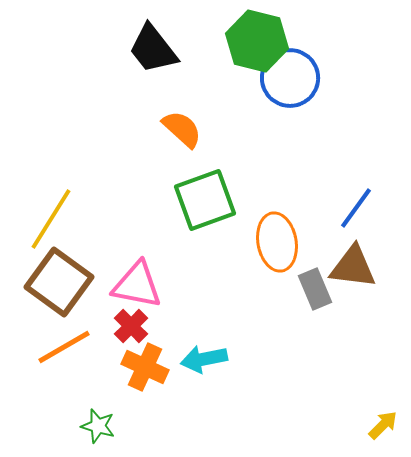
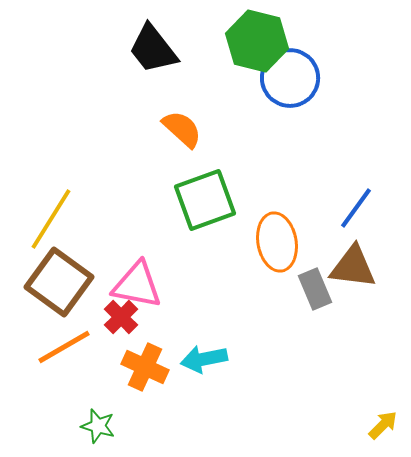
red cross: moved 10 px left, 9 px up
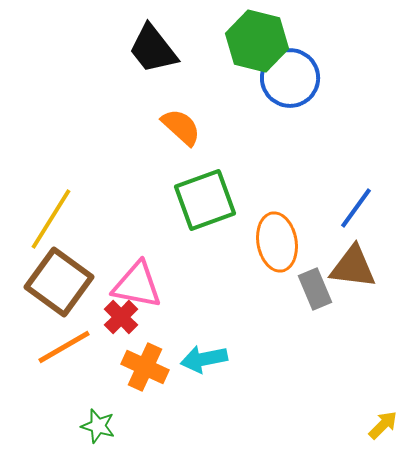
orange semicircle: moved 1 px left, 2 px up
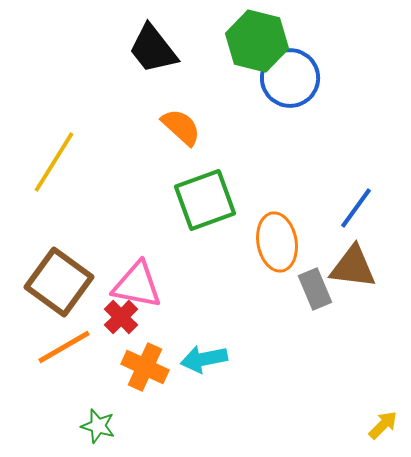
yellow line: moved 3 px right, 57 px up
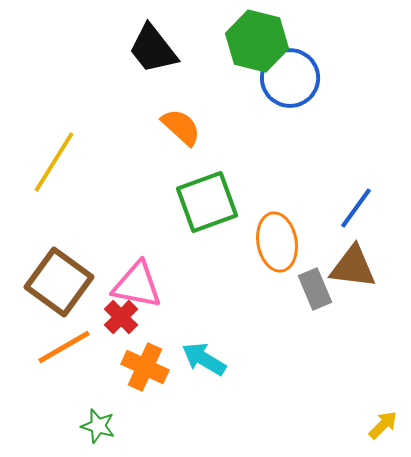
green square: moved 2 px right, 2 px down
cyan arrow: rotated 42 degrees clockwise
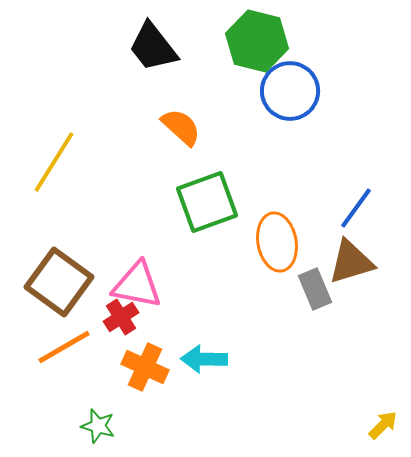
black trapezoid: moved 2 px up
blue circle: moved 13 px down
brown triangle: moved 2 px left, 5 px up; rotated 24 degrees counterclockwise
red cross: rotated 12 degrees clockwise
cyan arrow: rotated 30 degrees counterclockwise
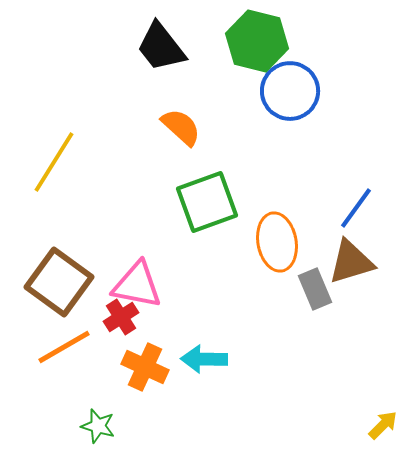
black trapezoid: moved 8 px right
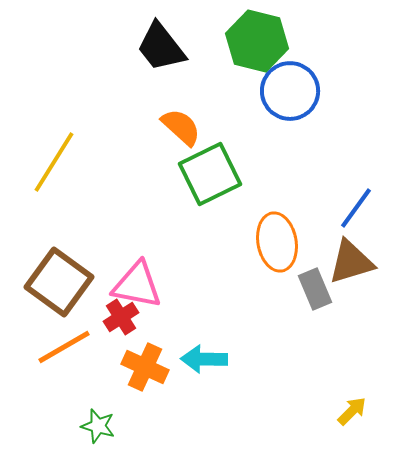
green square: moved 3 px right, 28 px up; rotated 6 degrees counterclockwise
yellow arrow: moved 31 px left, 14 px up
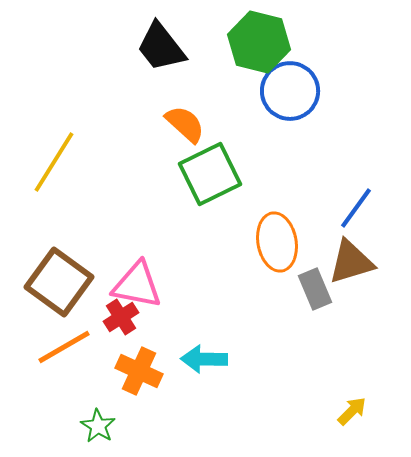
green hexagon: moved 2 px right, 1 px down
orange semicircle: moved 4 px right, 3 px up
orange cross: moved 6 px left, 4 px down
green star: rotated 16 degrees clockwise
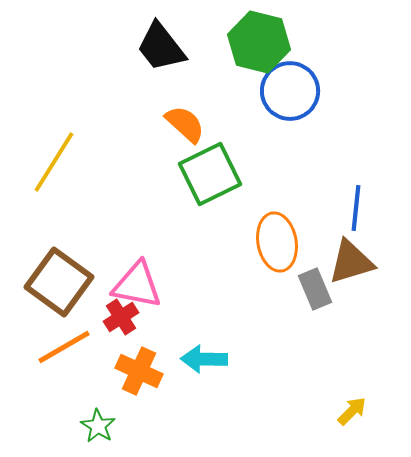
blue line: rotated 30 degrees counterclockwise
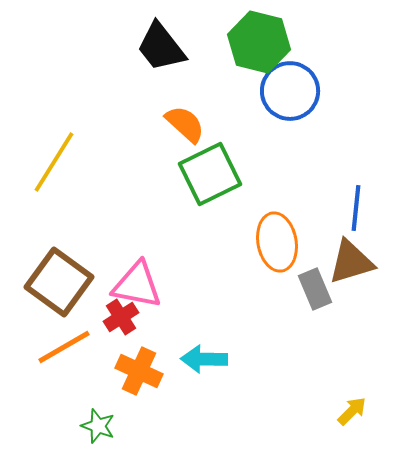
green star: rotated 12 degrees counterclockwise
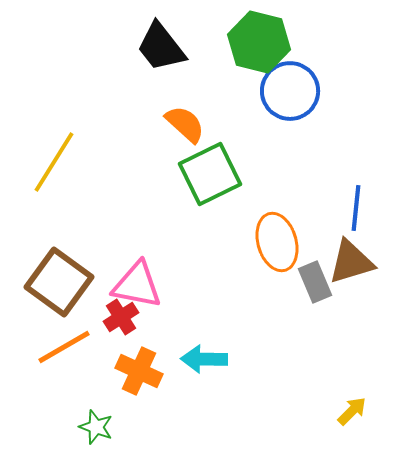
orange ellipse: rotated 6 degrees counterclockwise
gray rectangle: moved 7 px up
green star: moved 2 px left, 1 px down
